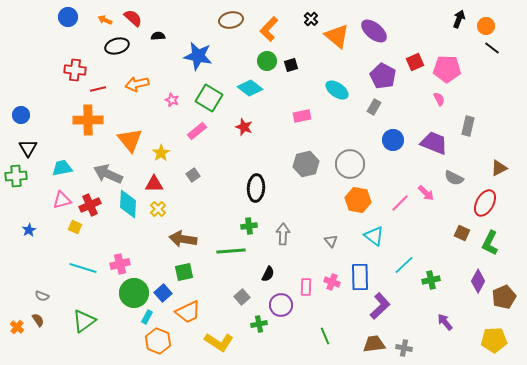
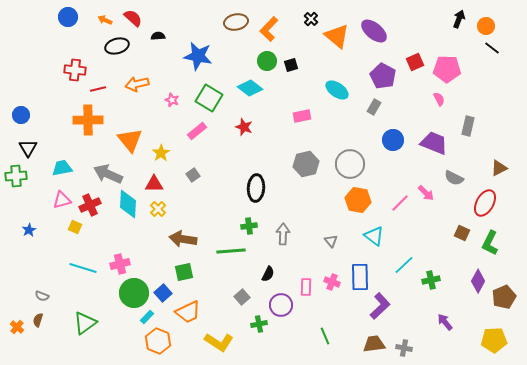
brown ellipse at (231, 20): moved 5 px right, 2 px down
cyan rectangle at (147, 317): rotated 16 degrees clockwise
brown semicircle at (38, 320): rotated 128 degrees counterclockwise
green triangle at (84, 321): moved 1 px right, 2 px down
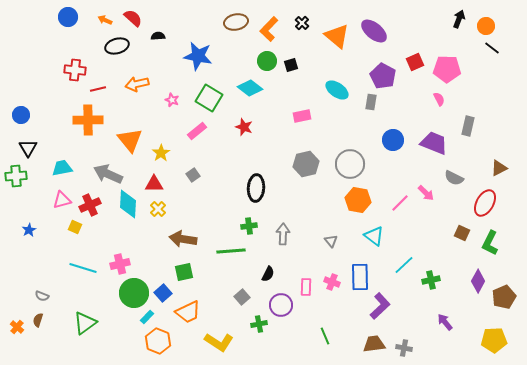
black cross at (311, 19): moved 9 px left, 4 px down
gray rectangle at (374, 107): moved 3 px left, 5 px up; rotated 21 degrees counterclockwise
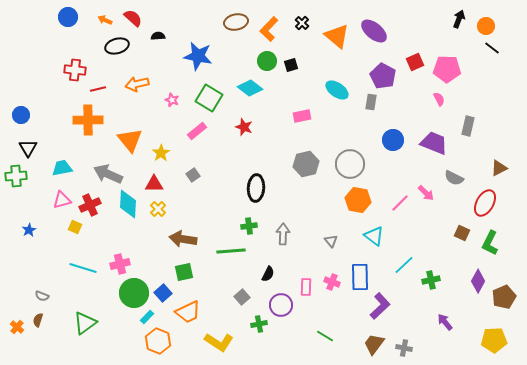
green line at (325, 336): rotated 36 degrees counterclockwise
brown trapezoid at (374, 344): rotated 45 degrees counterclockwise
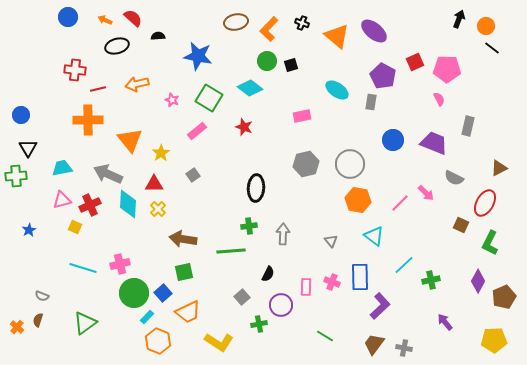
black cross at (302, 23): rotated 24 degrees counterclockwise
brown square at (462, 233): moved 1 px left, 8 px up
